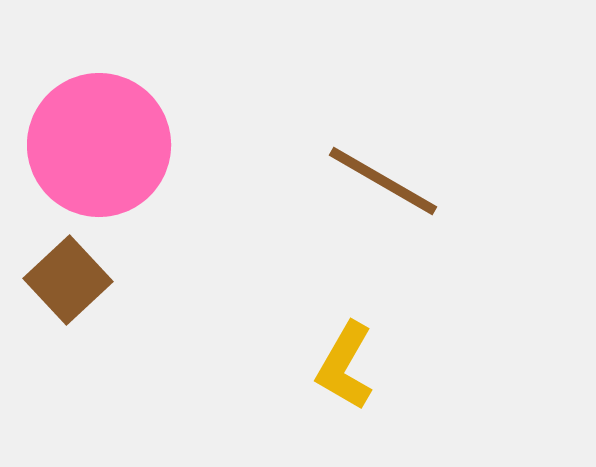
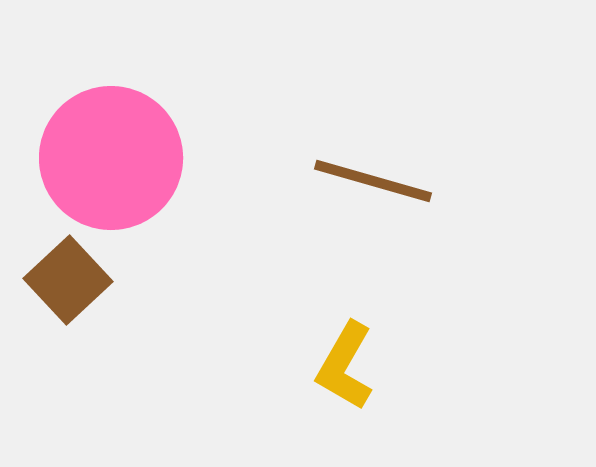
pink circle: moved 12 px right, 13 px down
brown line: moved 10 px left; rotated 14 degrees counterclockwise
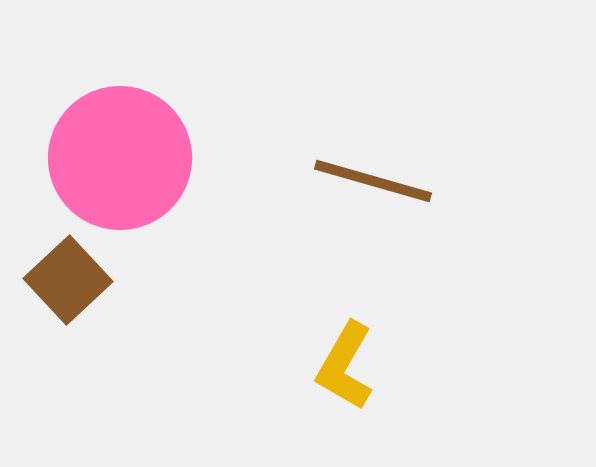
pink circle: moved 9 px right
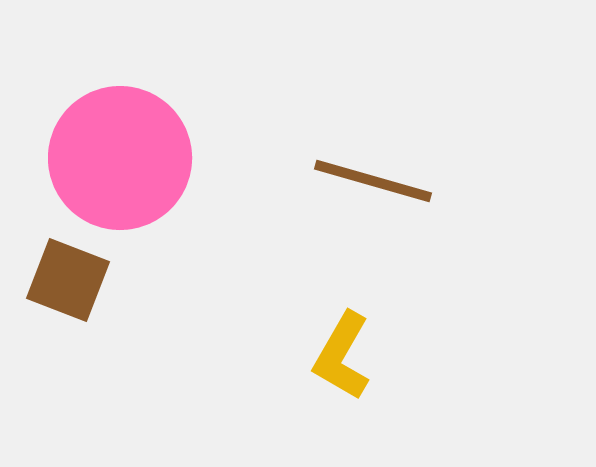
brown square: rotated 26 degrees counterclockwise
yellow L-shape: moved 3 px left, 10 px up
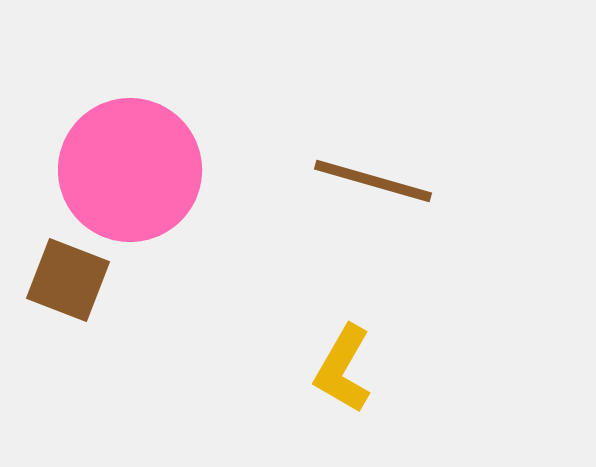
pink circle: moved 10 px right, 12 px down
yellow L-shape: moved 1 px right, 13 px down
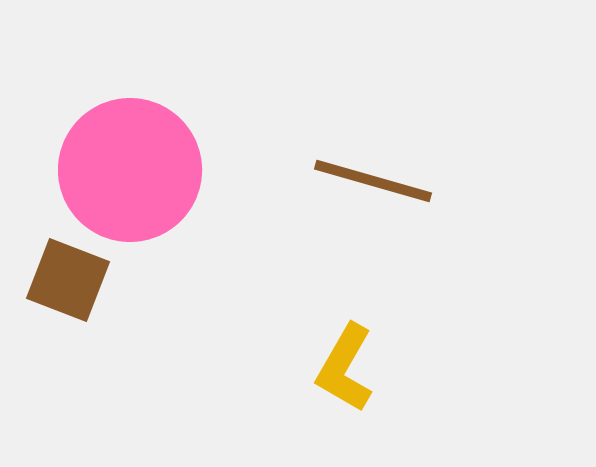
yellow L-shape: moved 2 px right, 1 px up
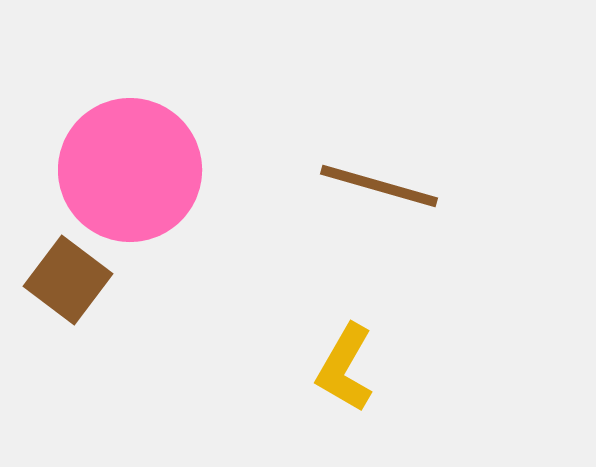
brown line: moved 6 px right, 5 px down
brown square: rotated 16 degrees clockwise
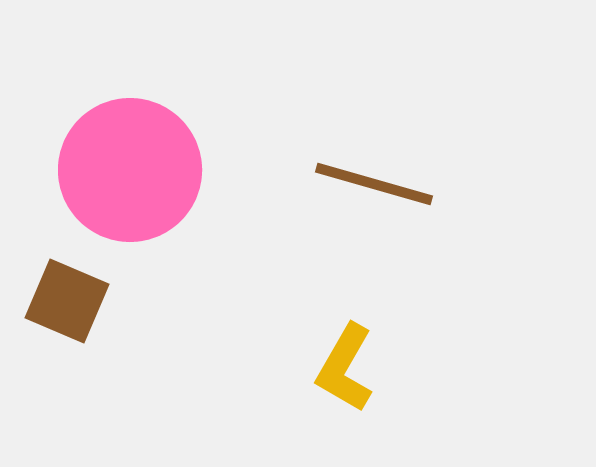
brown line: moved 5 px left, 2 px up
brown square: moved 1 px left, 21 px down; rotated 14 degrees counterclockwise
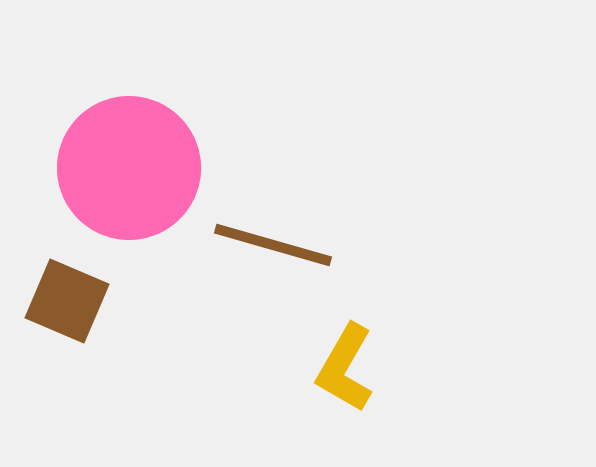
pink circle: moved 1 px left, 2 px up
brown line: moved 101 px left, 61 px down
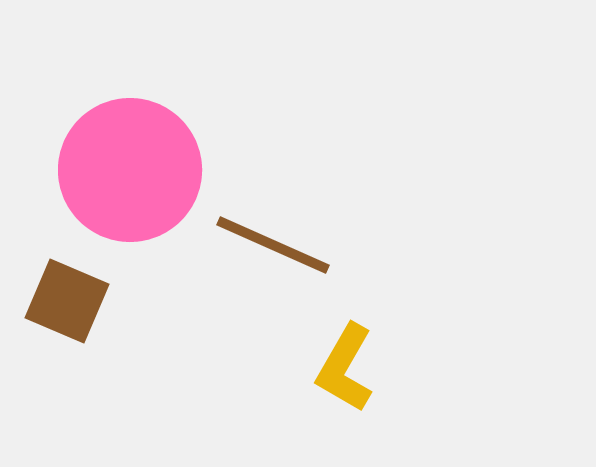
pink circle: moved 1 px right, 2 px down
brown line: rotated 8 degrees clockwise
